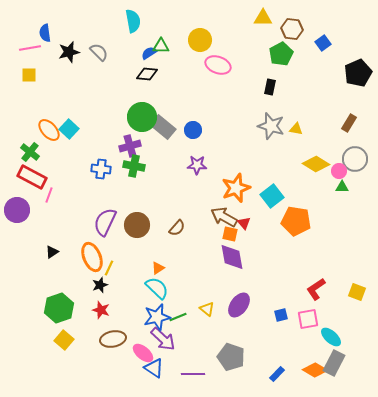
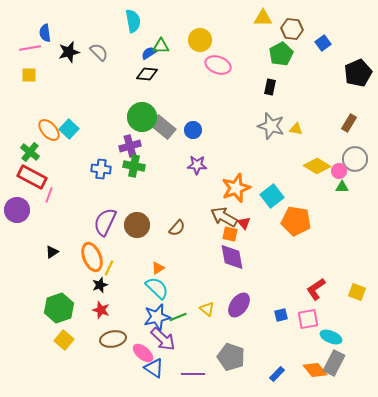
yellow diamond at (316, 164): moved 1 px right, 2 px down
cyan ellipse at (331, 337): rotated 20 degrees counterclockwise
orange diamond at (315, 370): rotated 20 degrees clockwise
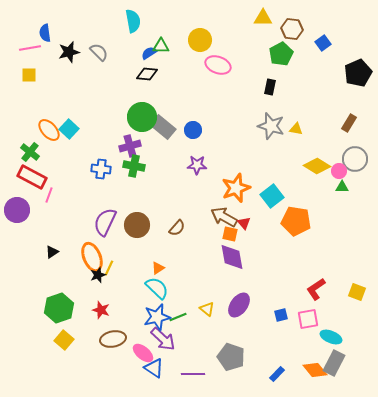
black star at (100, 285): moved 2 px left, 10 px up
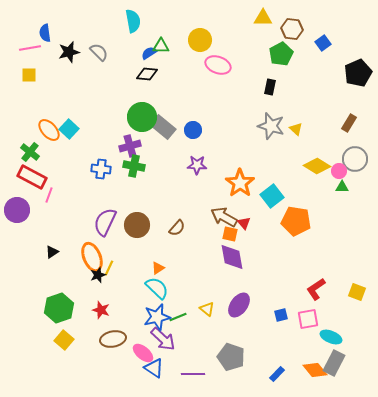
yellow triangle at (296, 129): rotated 32 degrees clockwise
orange star at (236, 188): moved 4 px right, 5 px up; rotated 16 degrees counterclockwise
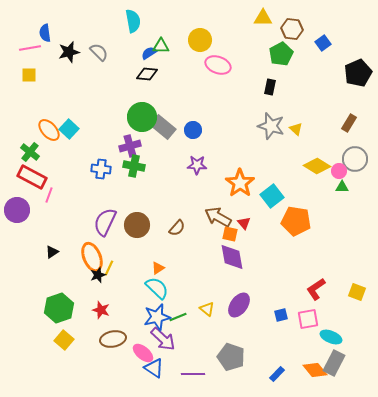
brown arrow at (224, 217): moved 6 px left
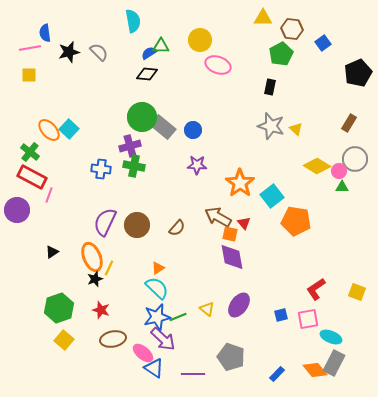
black star at (98, 275): moved 3 px left, 4 px down
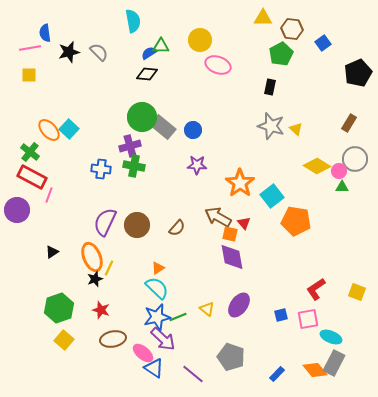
purple line at (193, 374): rotated 40 degrees clockwise
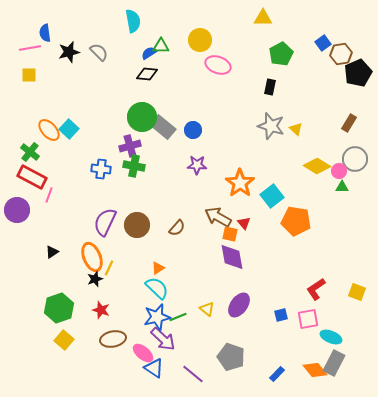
brown hexagon at (292, 29): moved 49 px right, 25 px down; rotated 15 degrees counterclockwise
